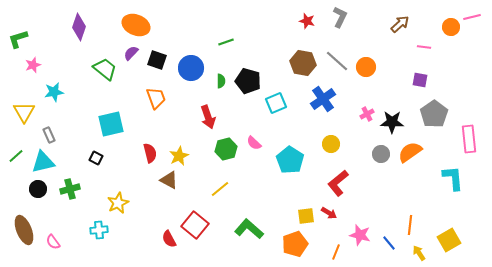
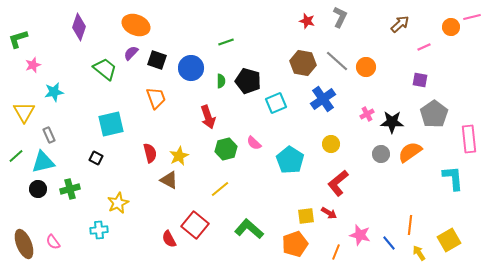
pink line at (424, 47): rotated 32 degrees counterclockwise
brown ellipse at (24, 230): moved 14 px down
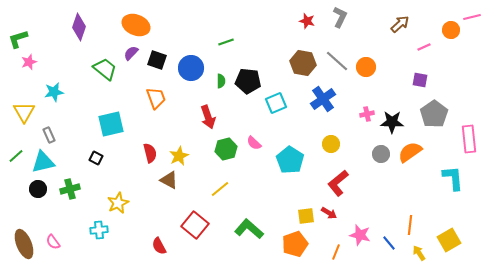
orange circle at (451, 27): moved 3 px down
pink star at (33, 65): moved 4 px left, 3 px up
black pentagon at (248, 81): rotated 10 degrees counterclockwise
pink cross at (367, 114): rotated 16 degrees clockwise
red semicircle at (169, 239): moved 10 px left, 7 px down
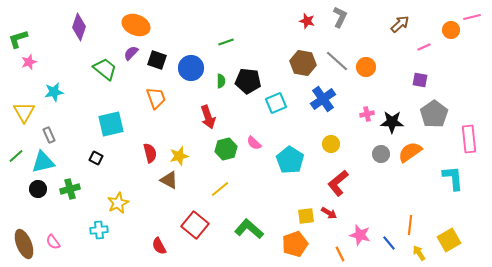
yellow star at (179, 156): rotated 12 degrees clockwise
orange line at (336, 252): moved 4 px right, 2 px down; rotated 49 degrees counterclockwise
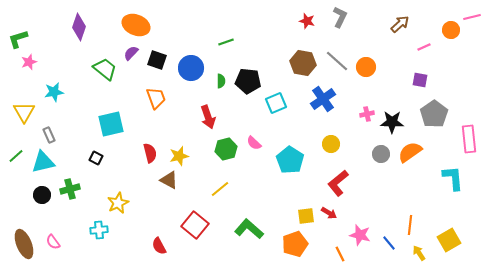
black circle at (38, 189): moved 4 px right, 6 px down
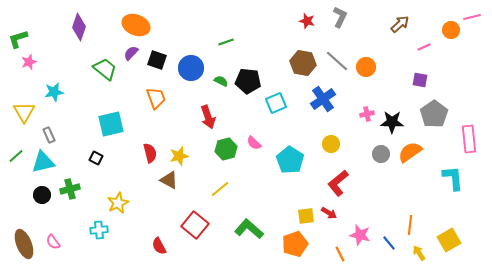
green semicircle at (221, 81): rotated 64 degrees counterclockwise
